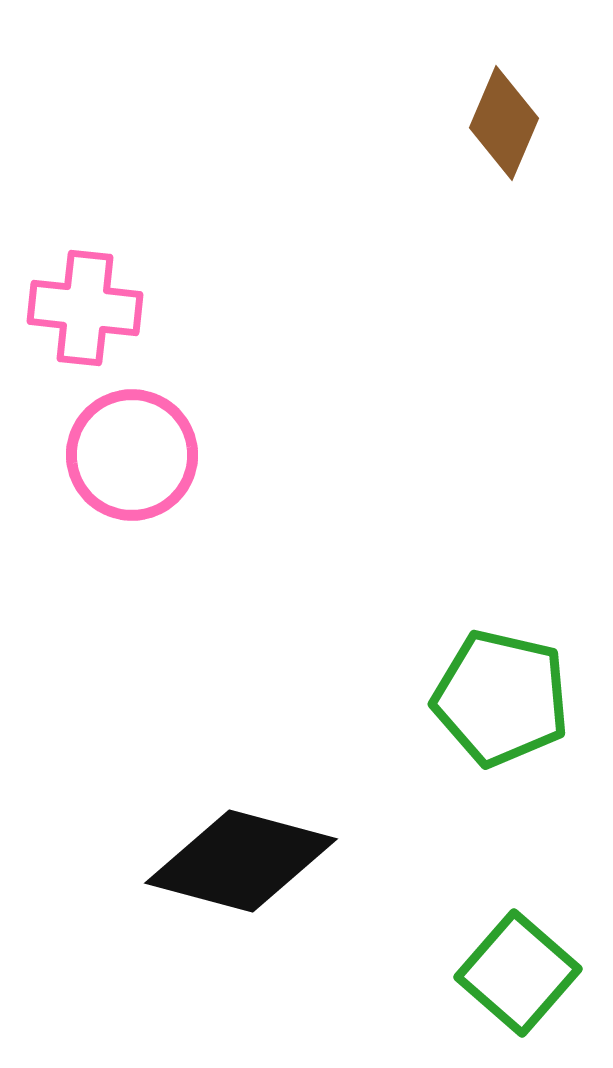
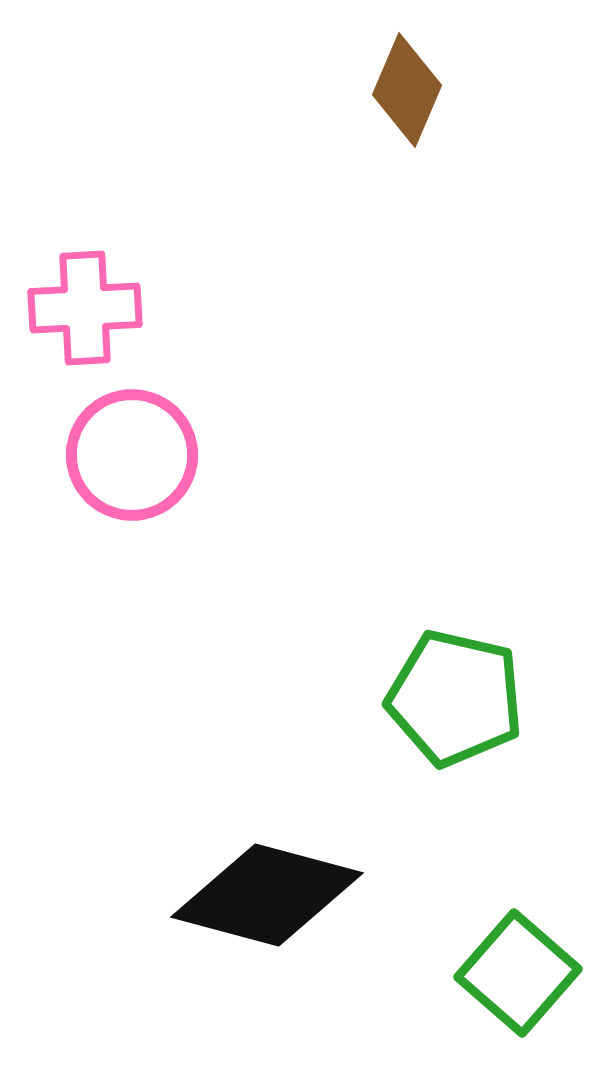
brown diamond: moved 97 px left, 33 px up
pink cross: rotated 9 degrees counterclockwise
green pentagon: moved 46 px left
black diamond: moved 26 px right, 34 px down
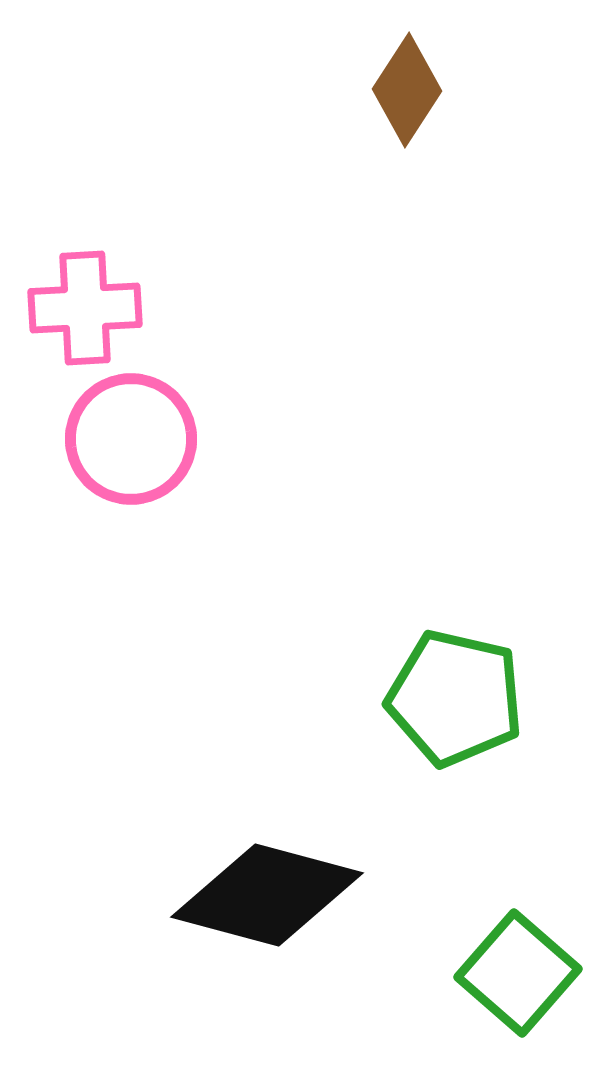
brown diamond: rotated 10 degrees clockwise
pink circle: moved 1 px left, 16 px up
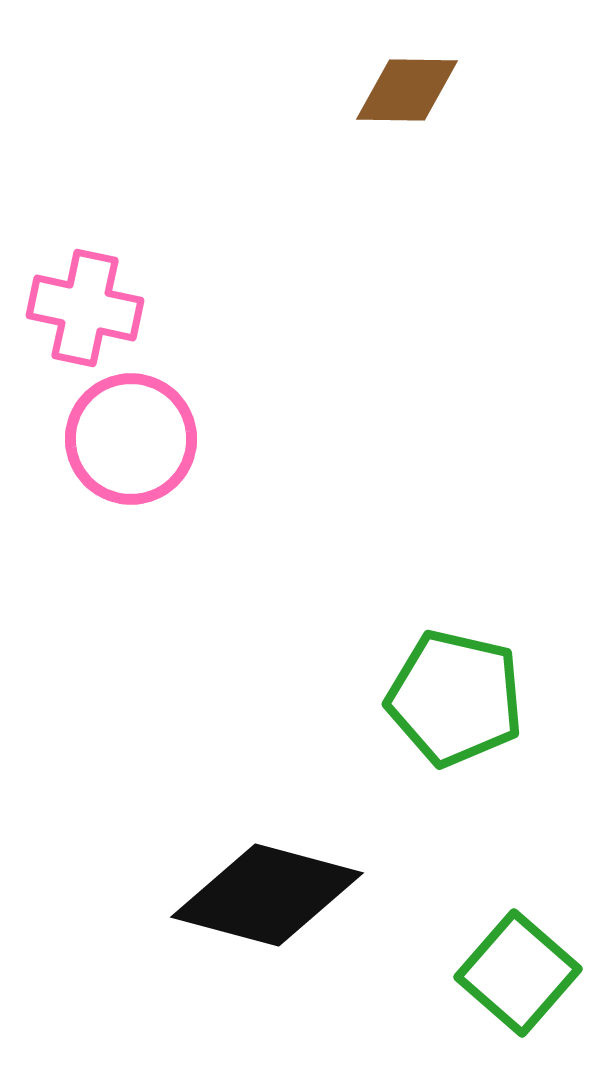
brown diamond: rotated 58 degrees clockwise
pink cross: rotated 15 degrees clockwise
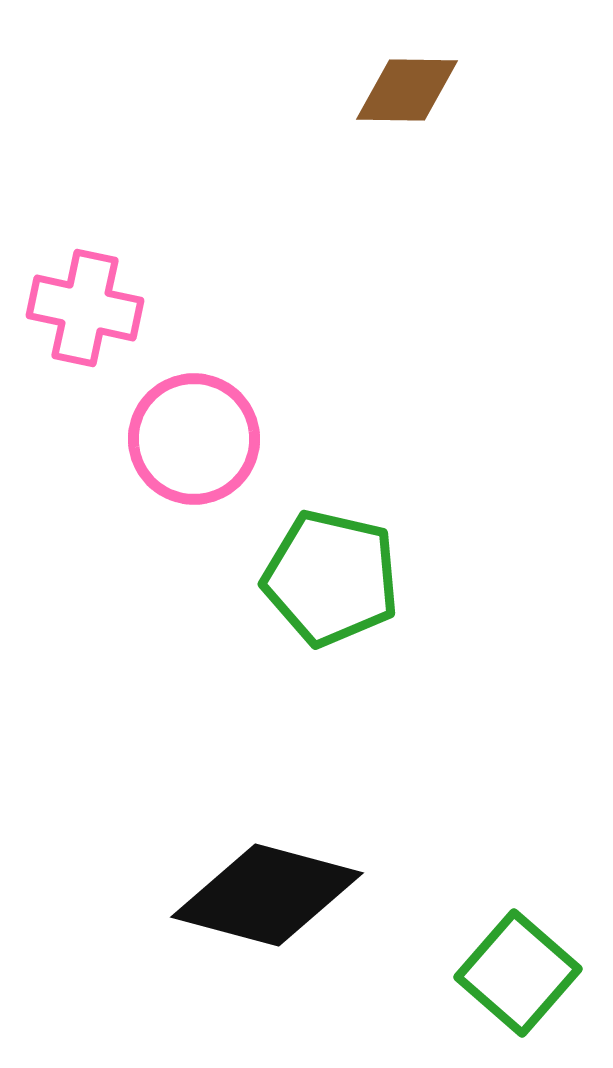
pink circle: moved 63 px right
green pentagon: moved 124 px left, 120 px up
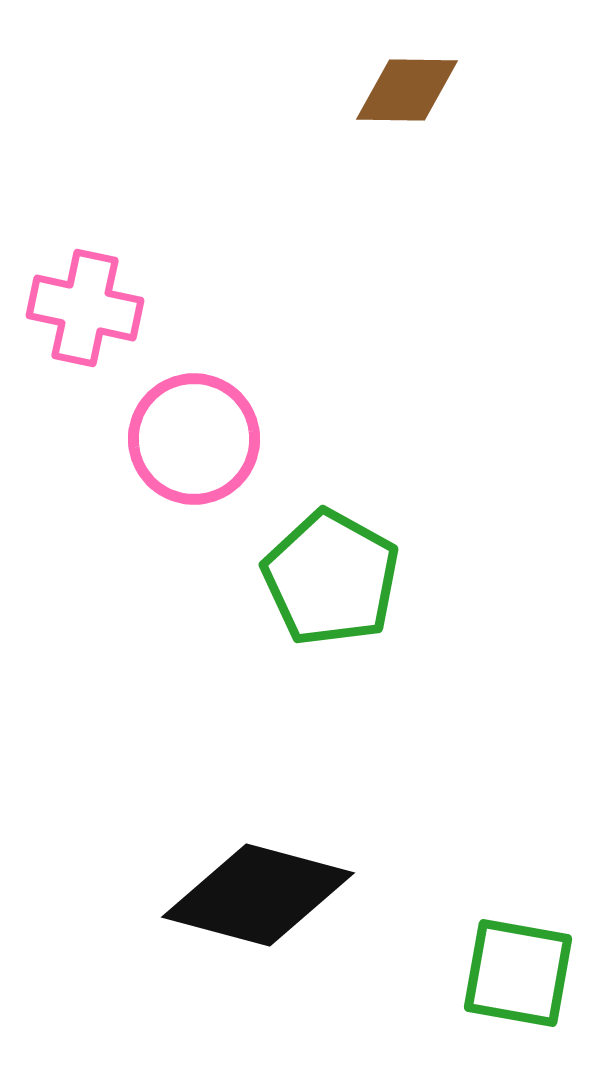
green pentagon: rotated 16 degrees clockwise
black diamond: moved 9 px left
green square: rotated 31 degrees counterclockwise
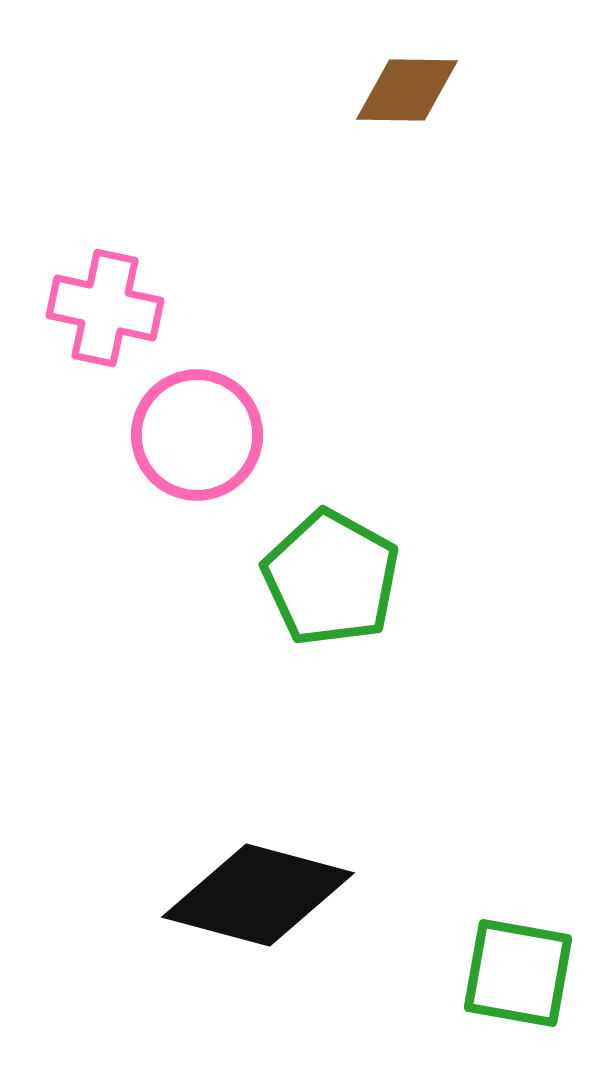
pink cross: moved 20 px right
pink circle: moved 3 px right, 4 px up
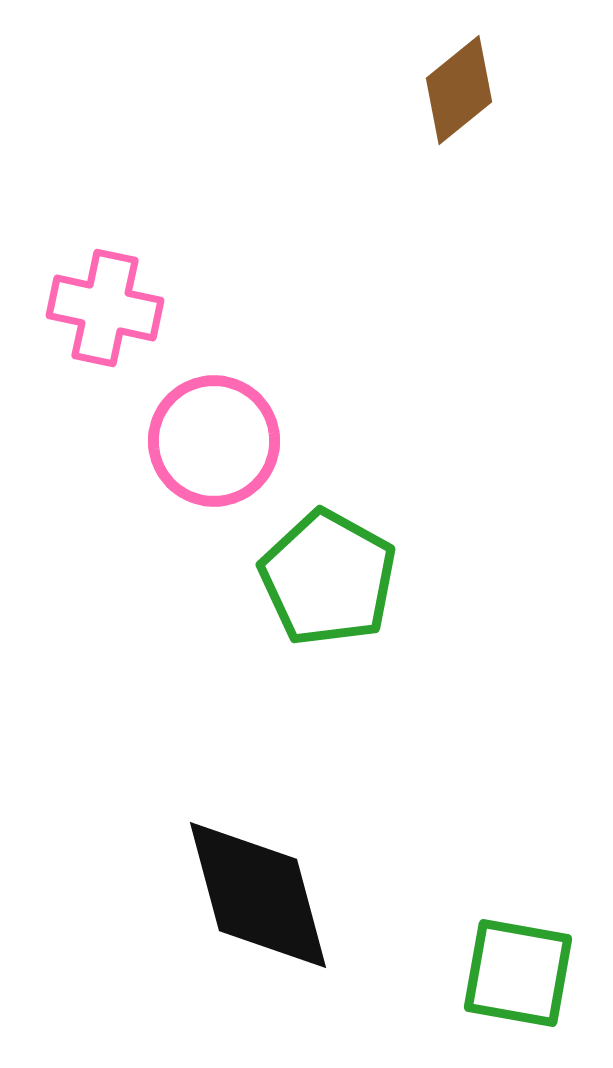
brown diamond: moved 52 px right; rotated 40 degrees counterclockwise
pink circle: moved 17 px right, 6 px down
green pentagon: moved 3 px left
black diamond: rotated 60 degrees clockwise
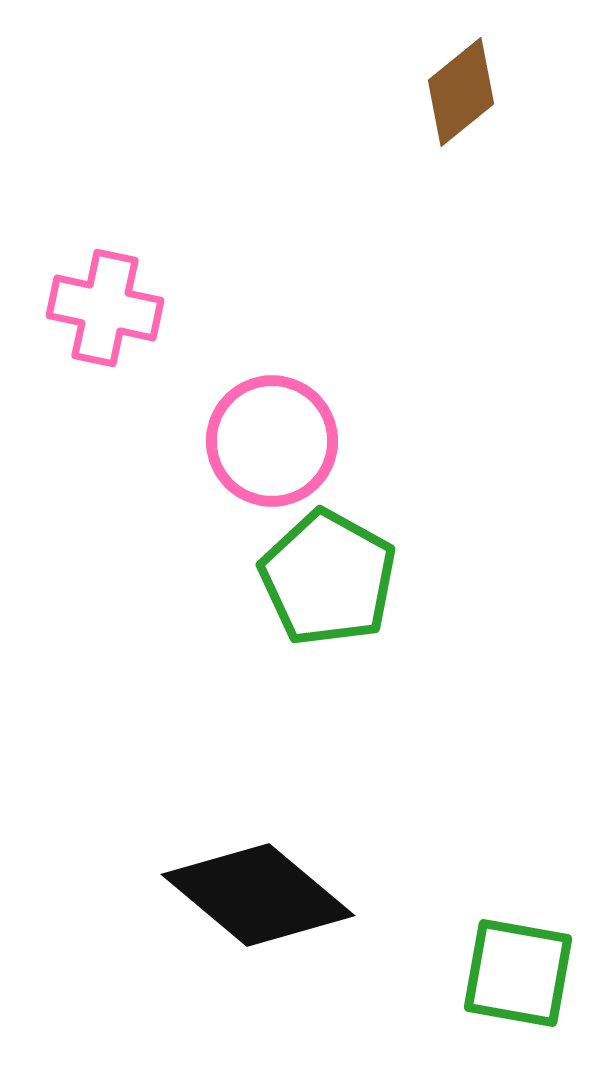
brown diamond: moved 2 px right, 2 px down
pink circle: moved 58 px right
black diamond: rotated 35 degrees counterclockwise
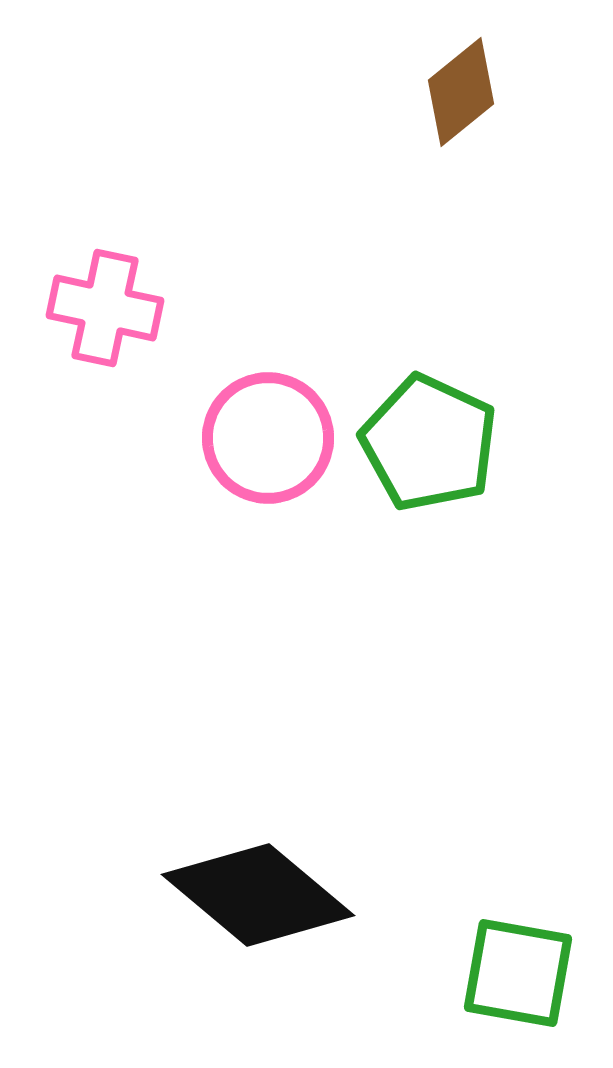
pink circle: moved 4 px left, 3 px up
green pentagon: moved 101 px right, 135 px up; rotated 4 degrees counterclockwise
